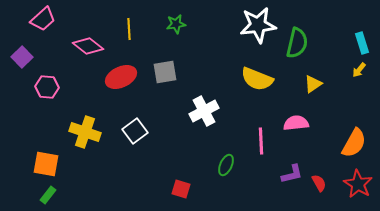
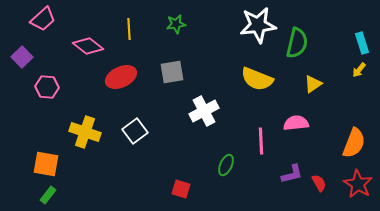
gray square: moved 7 px right
orange semicircle: rotated 8 degrees counterclockwise
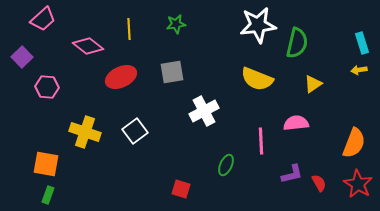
yellow arrow: rotated 42 degrees clockwise
green rectangle: rotated 18 degrees counterclockwise
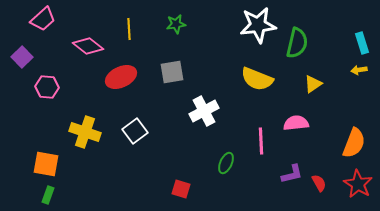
green ellipse: moved 2 px up
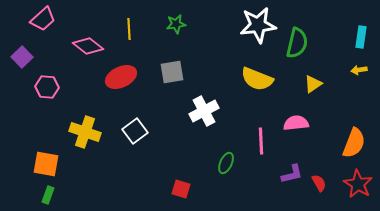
cyan rectangle: moved 1 px left, 6 px up; rotated 25 degrees clockwise
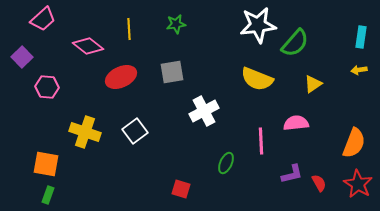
green semicircle: moved 2 px left; rotated 28 degrees clockwise
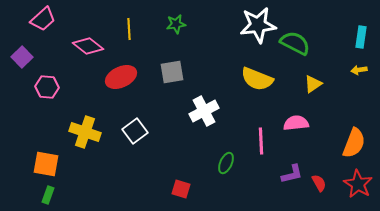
green semicircle: rotated 104 degrees counterclockwise
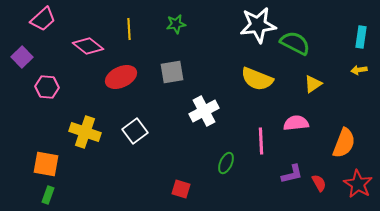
orange semicircle: moved 10 px left
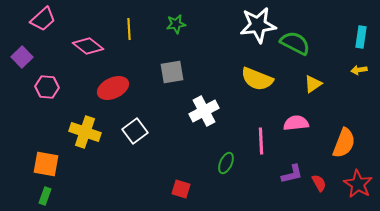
red ellipse: moved 8 px left, 11 px down
green rectangle: moved 3 px left, 1 px down
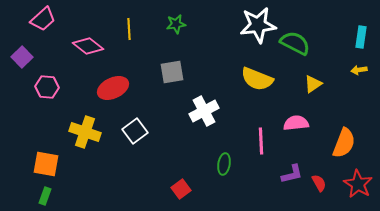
green ellipse: moved 2 px left, 1 px down; rotated 15 degrees counterclockwise
red square: rotated 36 degrees clockwise
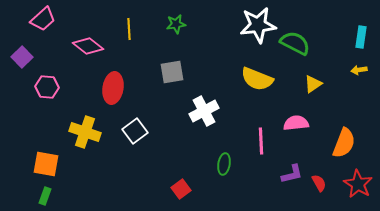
red ellipse: rotated 56 degrees counterclockwise
